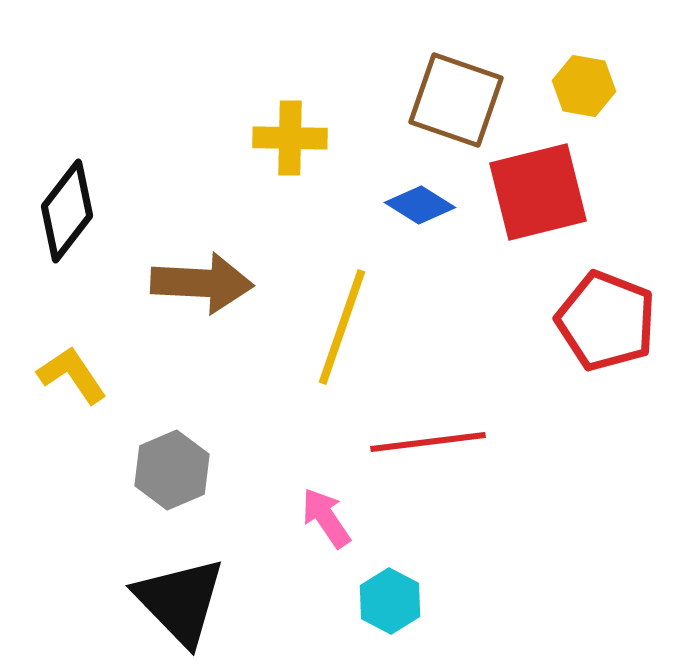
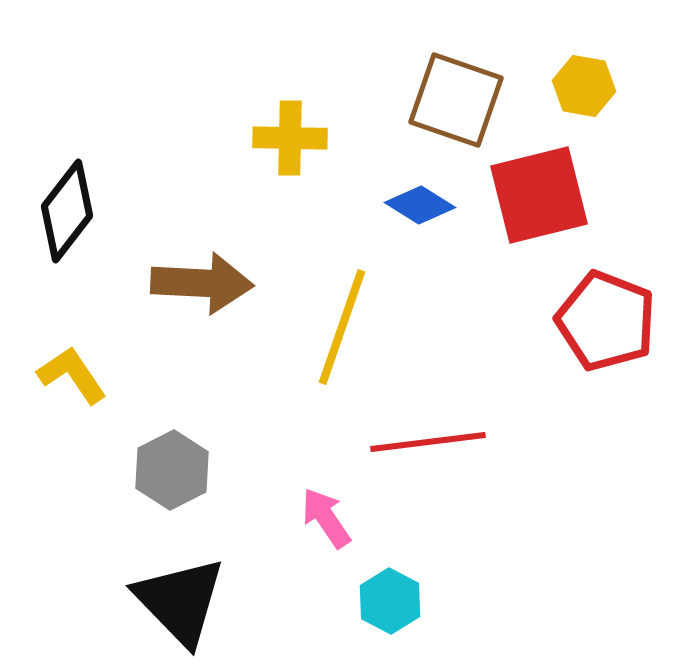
red square: moved 1 px right, 3 px down
gray hexagon: rotated 4 degrees counterclockwise
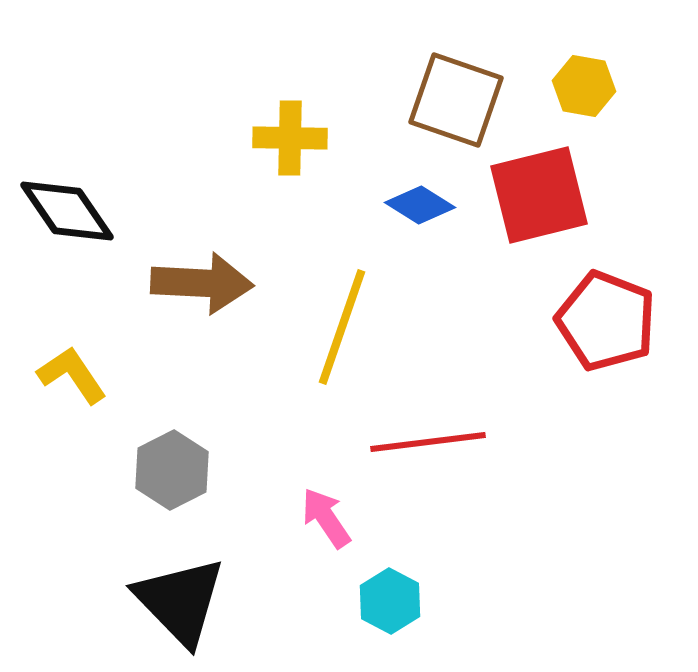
black diamond: rotated 72 degrees counterclockwise
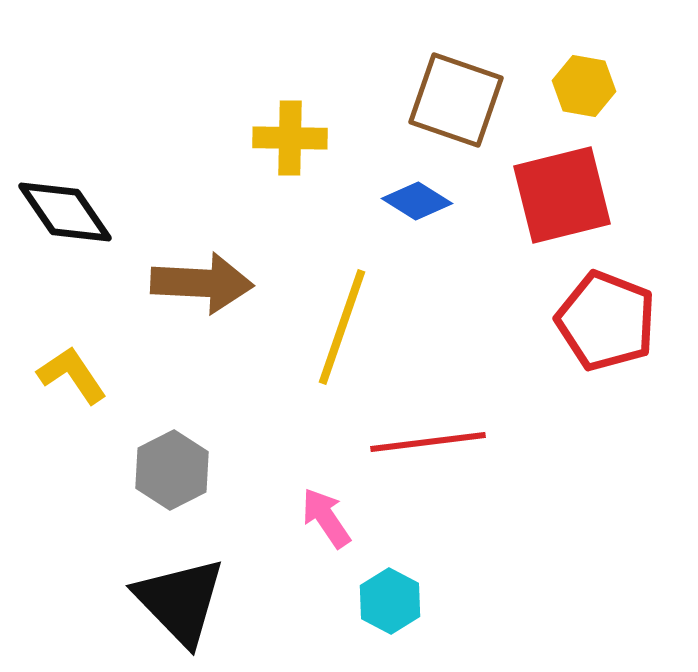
red square: moved 23 px right
blue diamond: moved 3 px left, 4 px up
black diamond: moved 2 px left, 1 px down
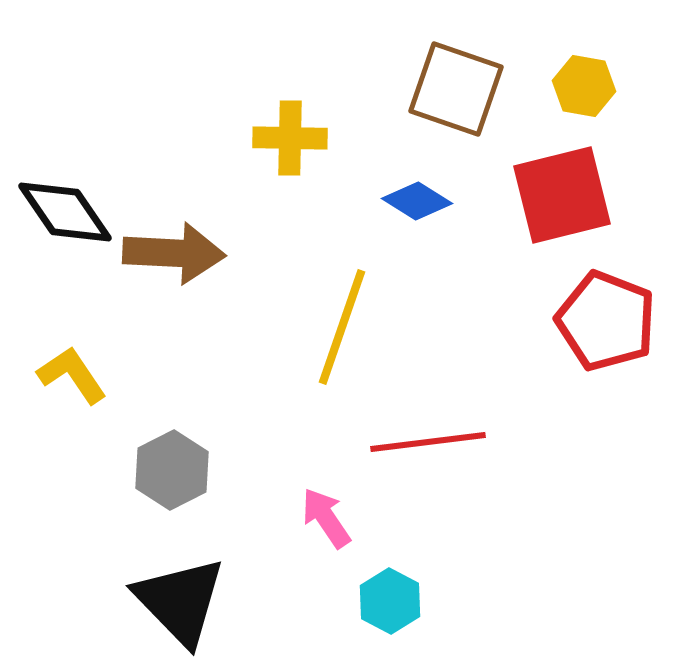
brown square: moved 11 px up
brown arrow: moved 28 px left, 30 px up
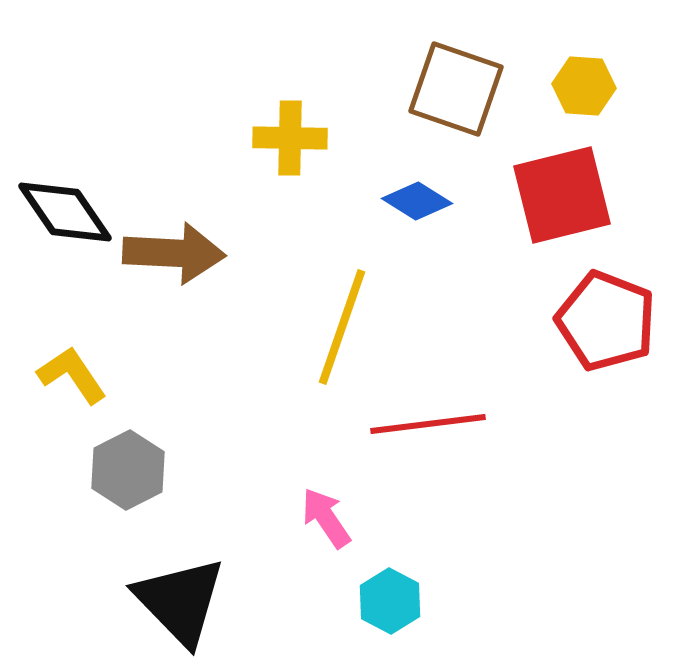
yellow hexagon: rotated 6 degrees counterclockwise
red line: moved 18 px up
gray hexagon: moved 44 px left
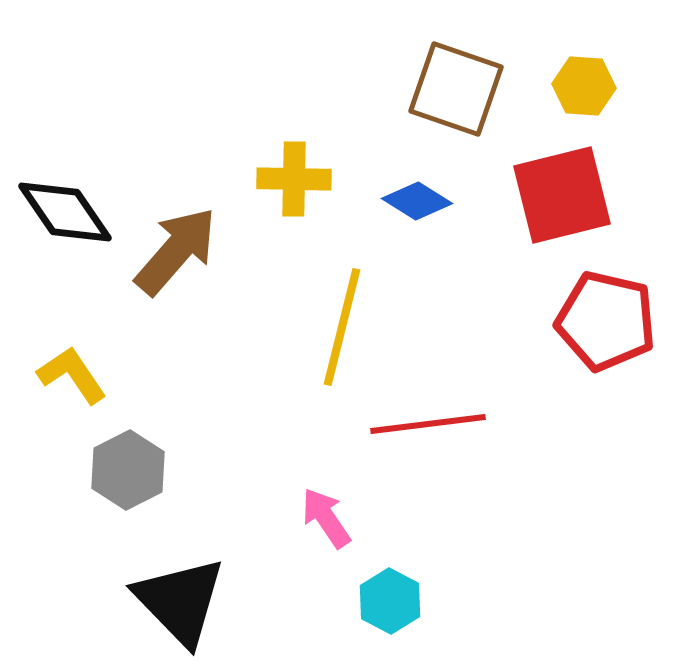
yellow cross: moved 4 px right, 41 px down
brown arrow: moved 2 px right, 2 px up; rotated 52 degrees counterclockwise
red pentagon: rotated 8 degrees counterclockwise
yellow line: rotated 5 degrees counterclockwise
